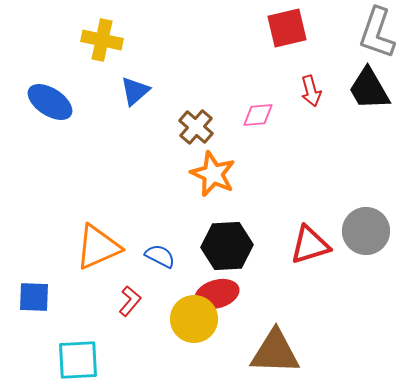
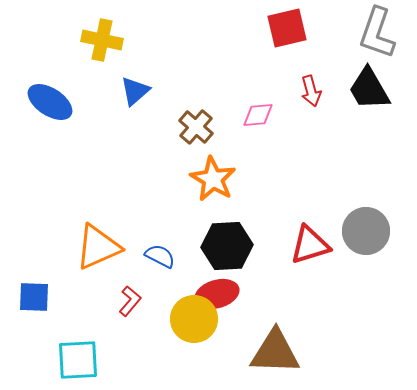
orange star: moved 5 px down; rotated 6 degrees clockwise
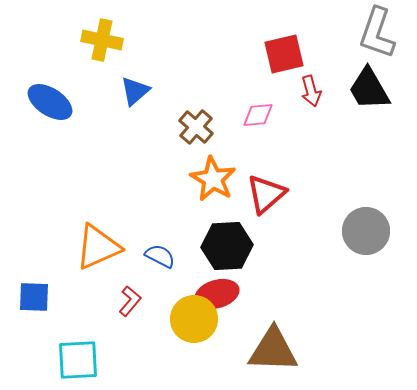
red square: moved 3 px left, 26 px down
red triangle: moved 44 px left, 51 px up; rotated 24 degrees counterclockwise
brown triangle: moved 2 px left, 2 px up
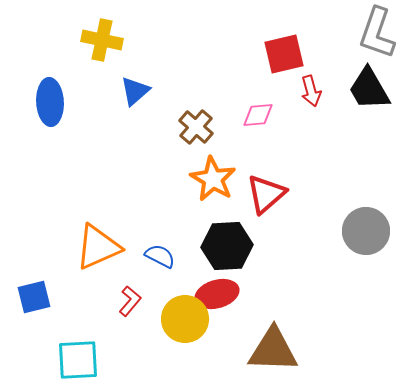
blue ellipse: rotated 54 degrees clockwise
blue square: rotated 16 degrees counterclockwise
yellow circle: moved 9 px left
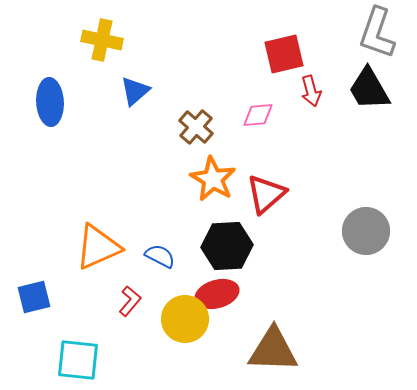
cyan square: rotated 9 degrees clockwise
